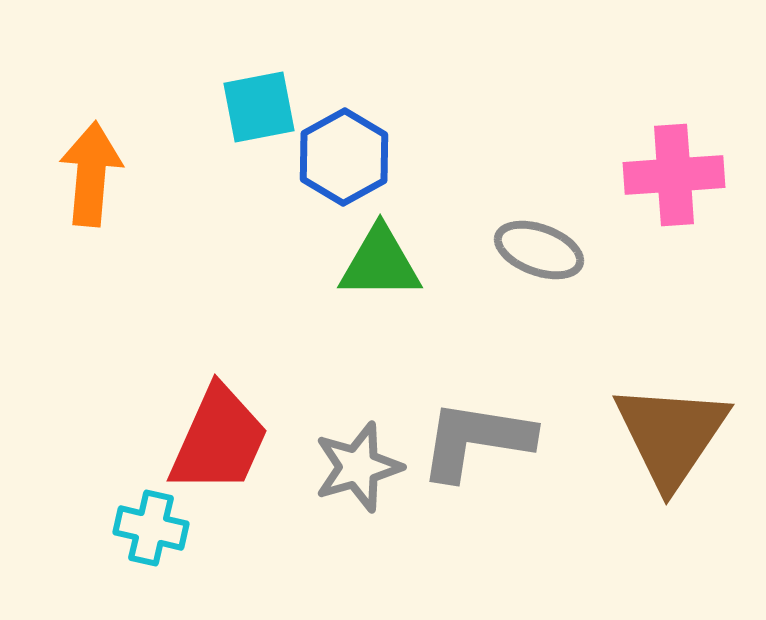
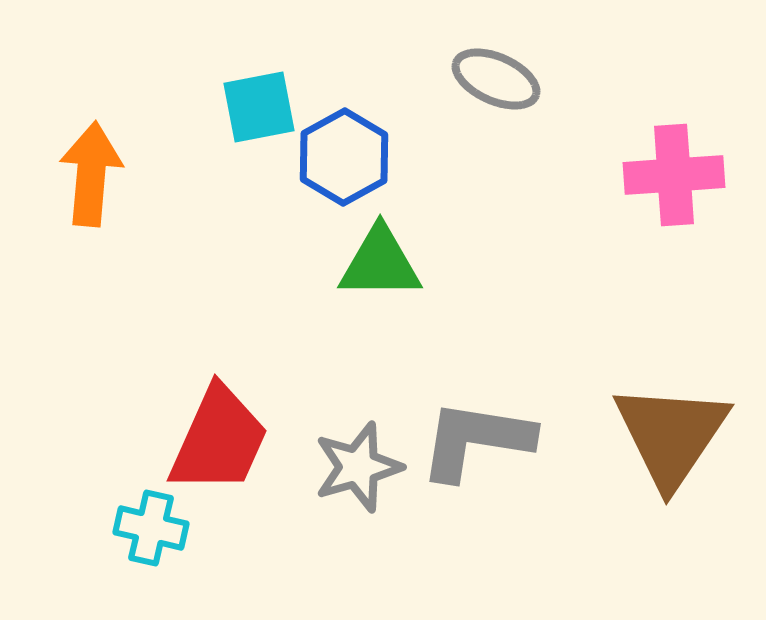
gray ellipse: moved 43 px left, 171 px up; rotated 4 degrees clockwise
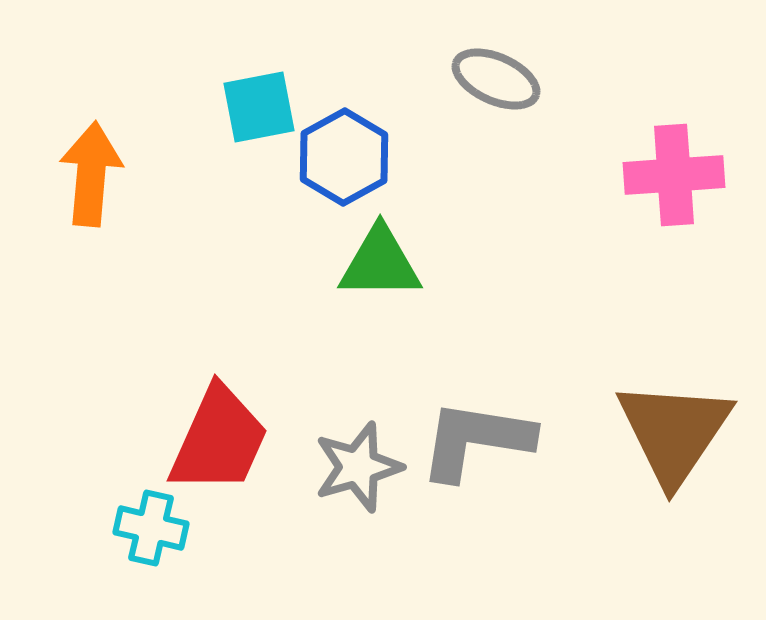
brown triangle: moved 3 px right, 3 px up
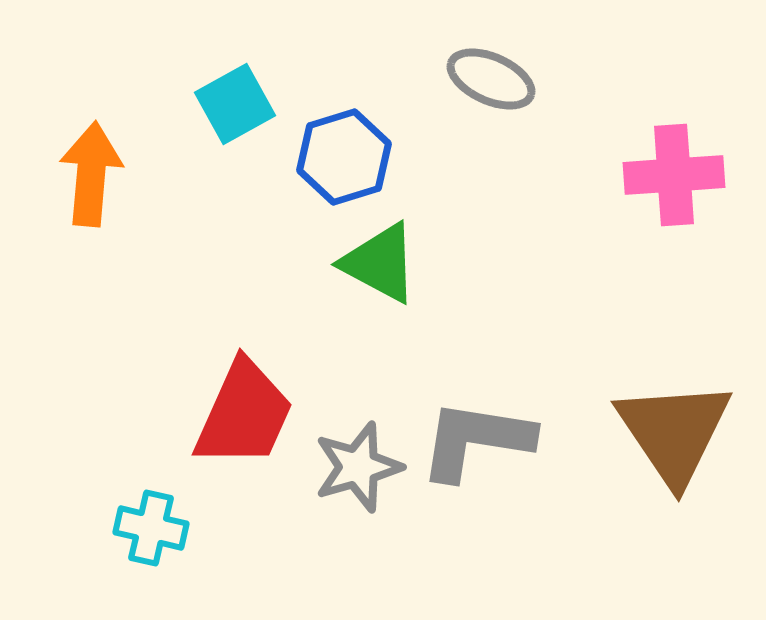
gray ellipse: moved 5 px left
cyan square: moved 24 px left, 3 px up; rotated 18 degrees counterclockwise
blue hexagon: rotated 12 degrees clockwise
green triangle: rotated 28 degrees clockwise
brown triangle: rotated 8 degrees counterclockwise
red trapezoid: moved 25 px right, 26 px up
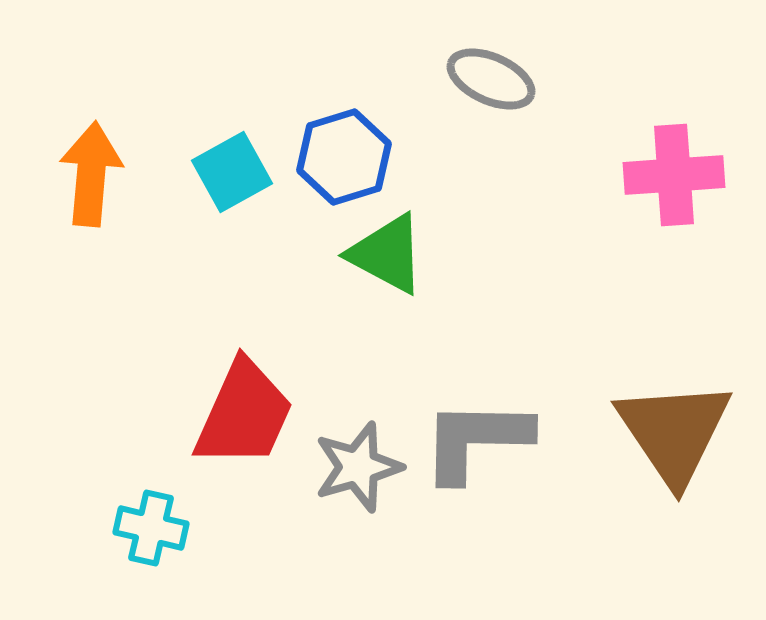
cyan square: moved 3 px left, 68 px down
green triangle: moved 7 px right, 9 px up
gray L-shape: rotated 8 degrees counterclockwise
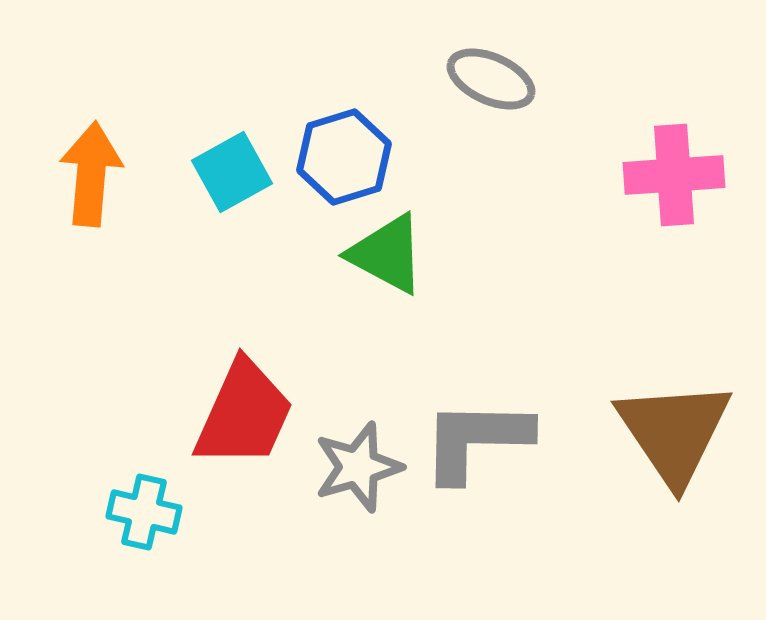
cyan cross: moved 7 px left, 16 px up
